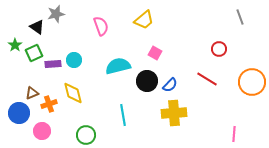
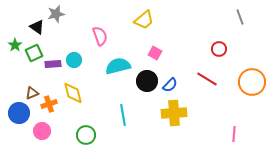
pink semicircle: moved 1 px left, 10 px down
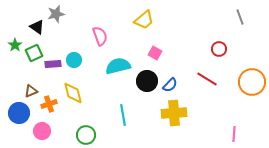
brown triangle: moved 1 px left, 2 px up
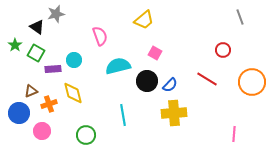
red circle: moved 4 px right, 1 px down
green square: moved 2 px right; rotated 36 degrees counterclockwise
purple rectangle: moved 5 px down
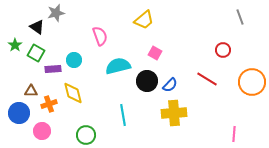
gray star: moved 1 px up
brown triangle: rotated 24 degrees clockwise
